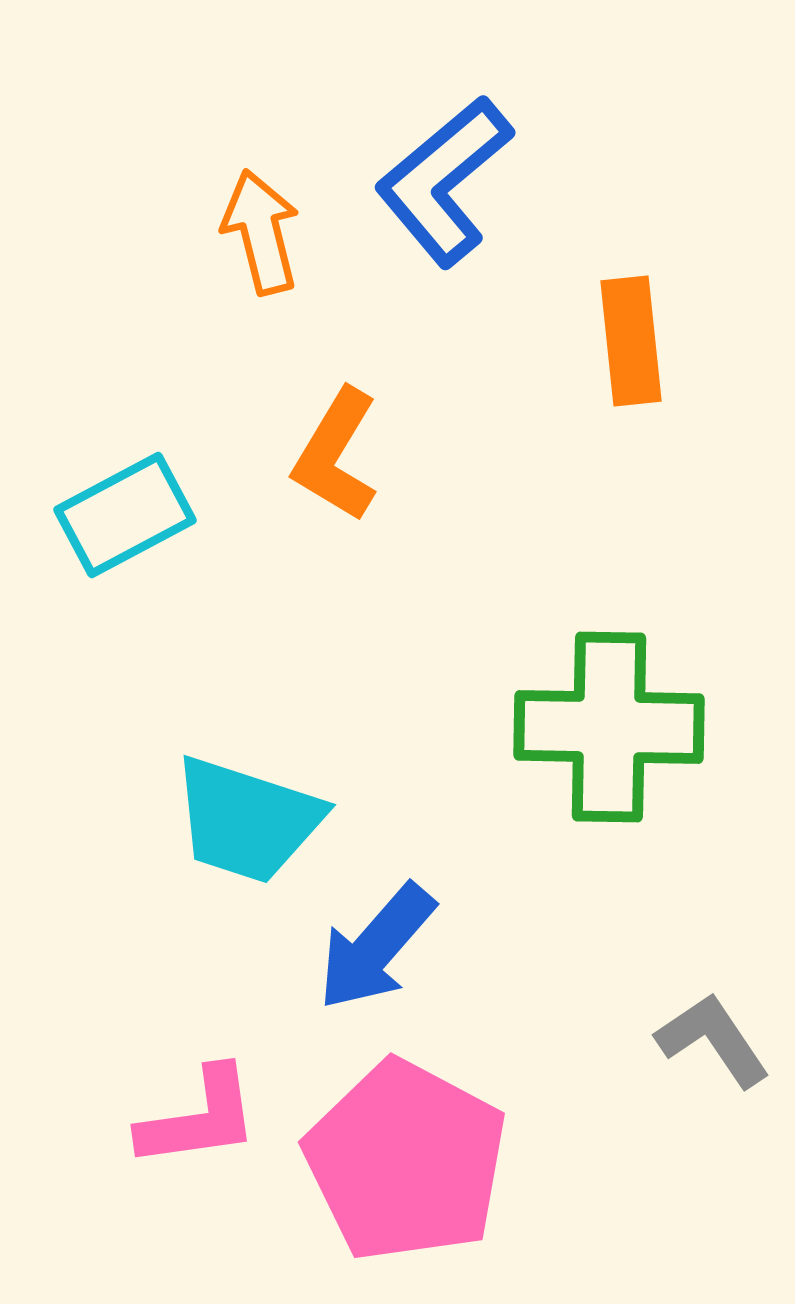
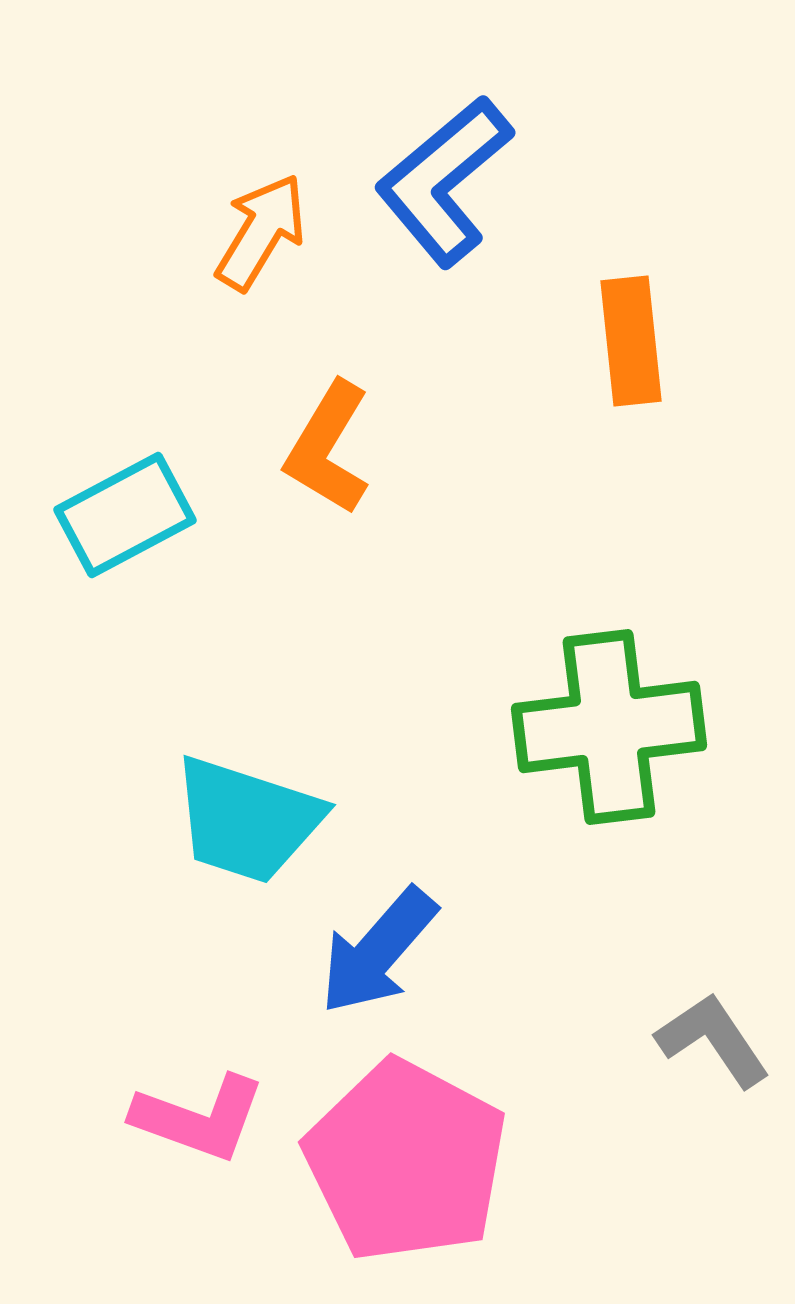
orange arrow: rotated 45 degrees clockwise
orange L-shape: moved 8 px left, 7 px up
green cross: rotated 8 degrees counterclockwise
blue arrow: moved 2 px right, 4 px down
pink L-shape: rotated 28 degrees clockwise
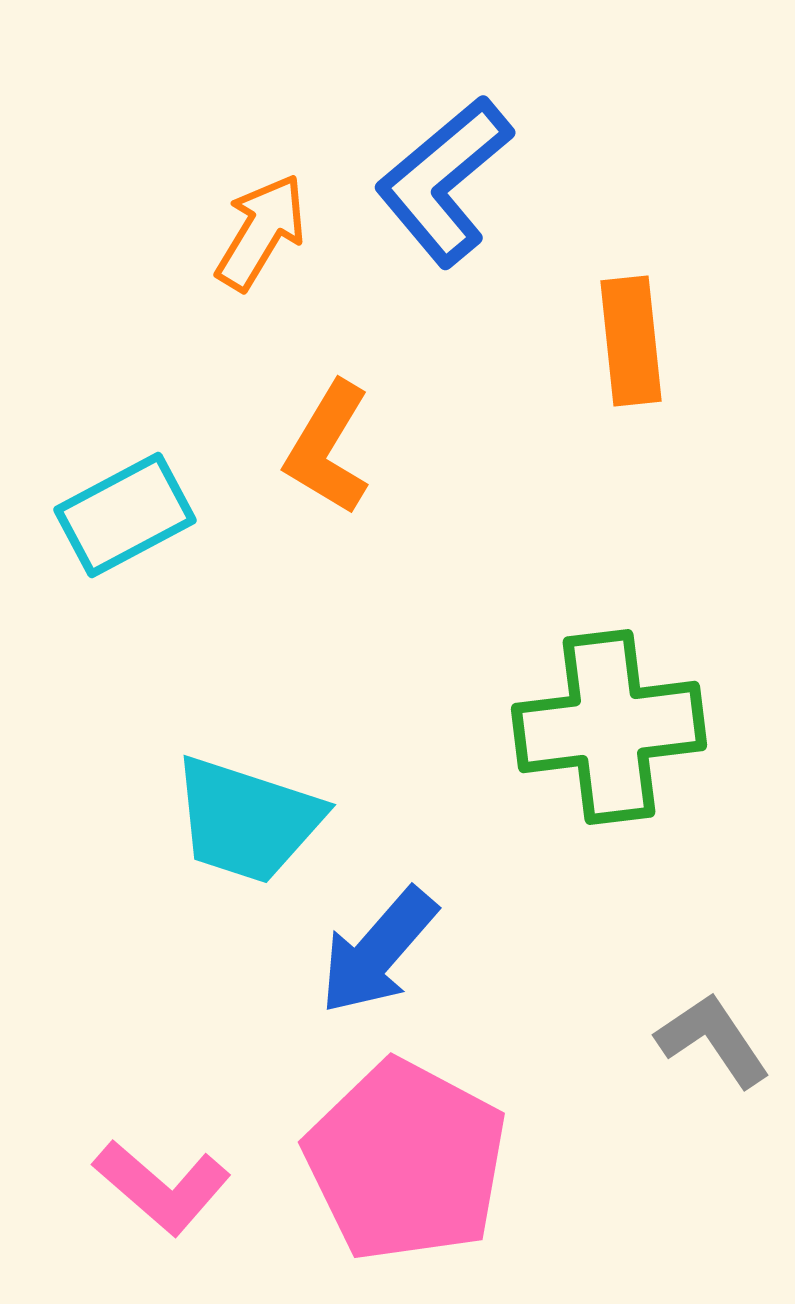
pink L-shape: moved 37 px left, 69 px down; rotated 21 degrees clockwise
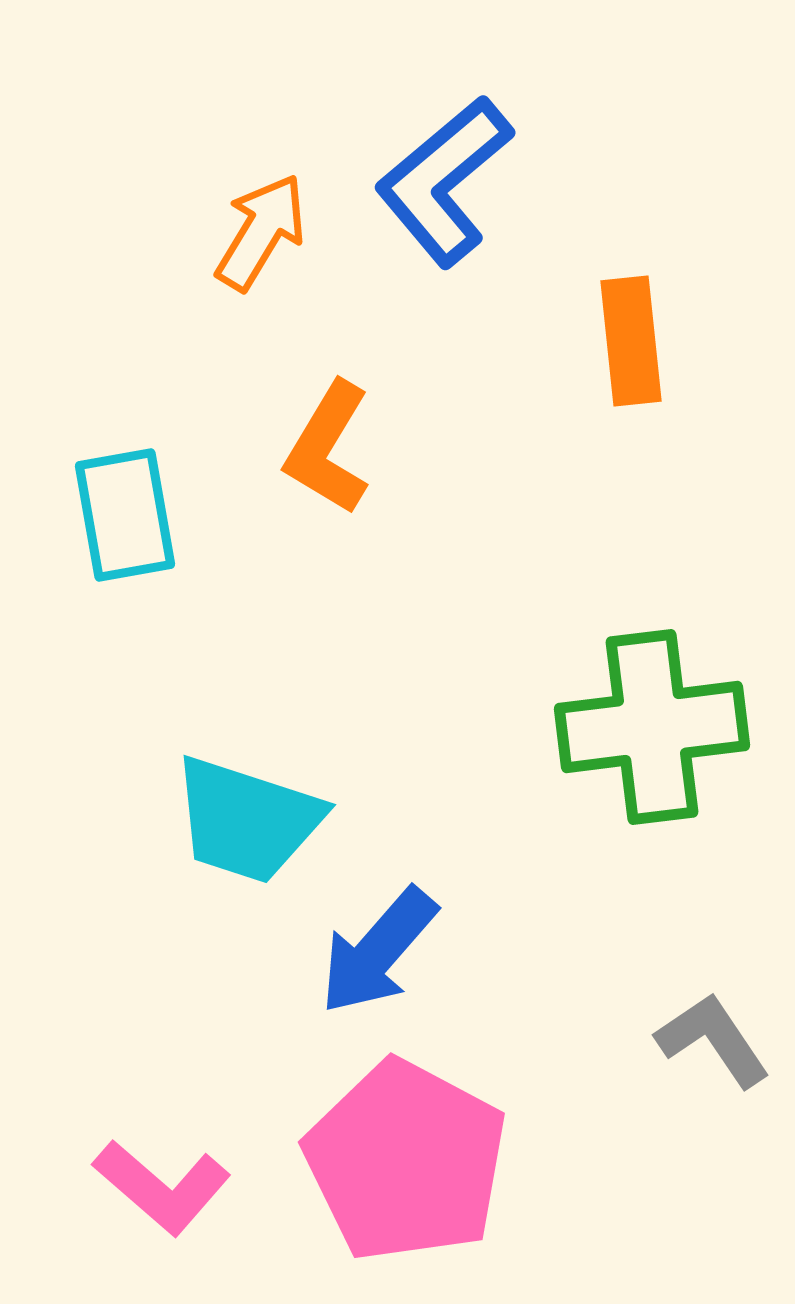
cyan rectangle: rotated 72 degrees counterclockwise
green cross: moved 43 px right
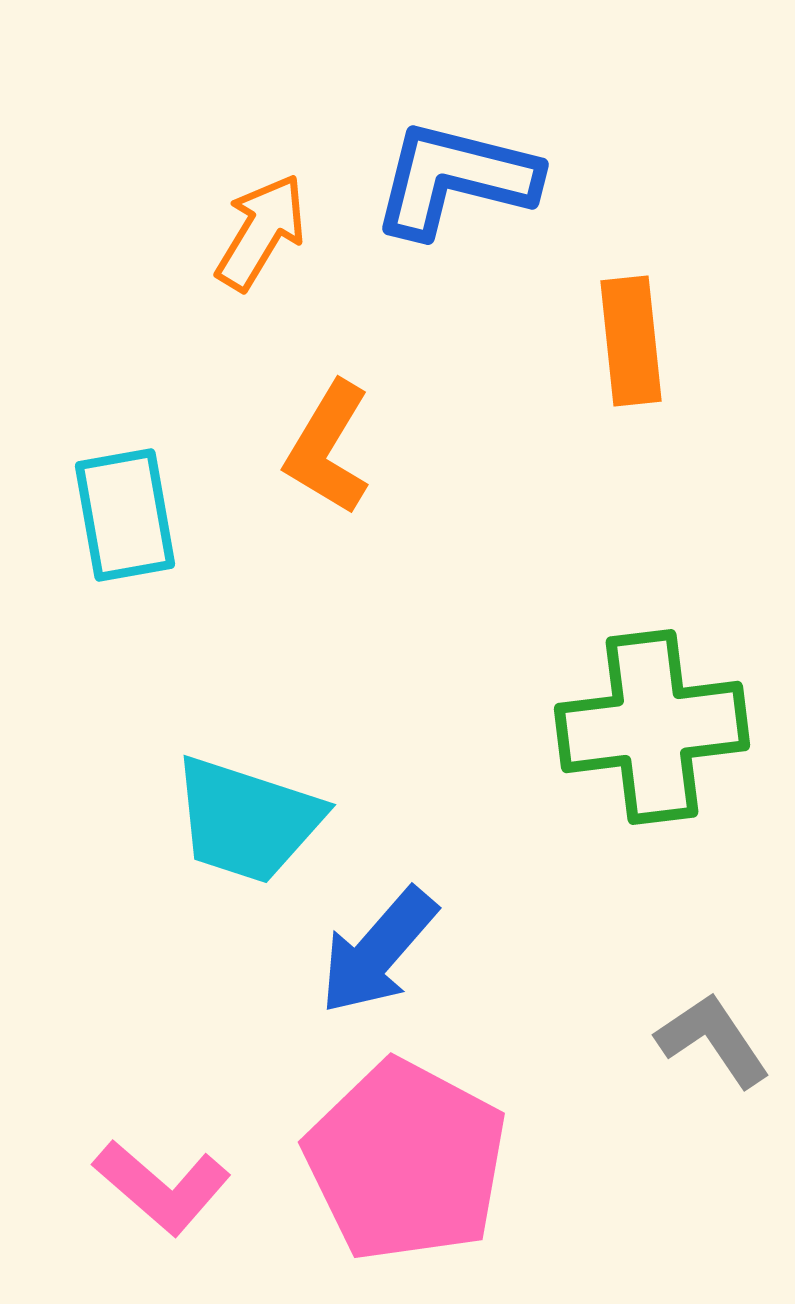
blue L-shape: moved 11 px right, 2 px up; rotated 54 degrees clockwise
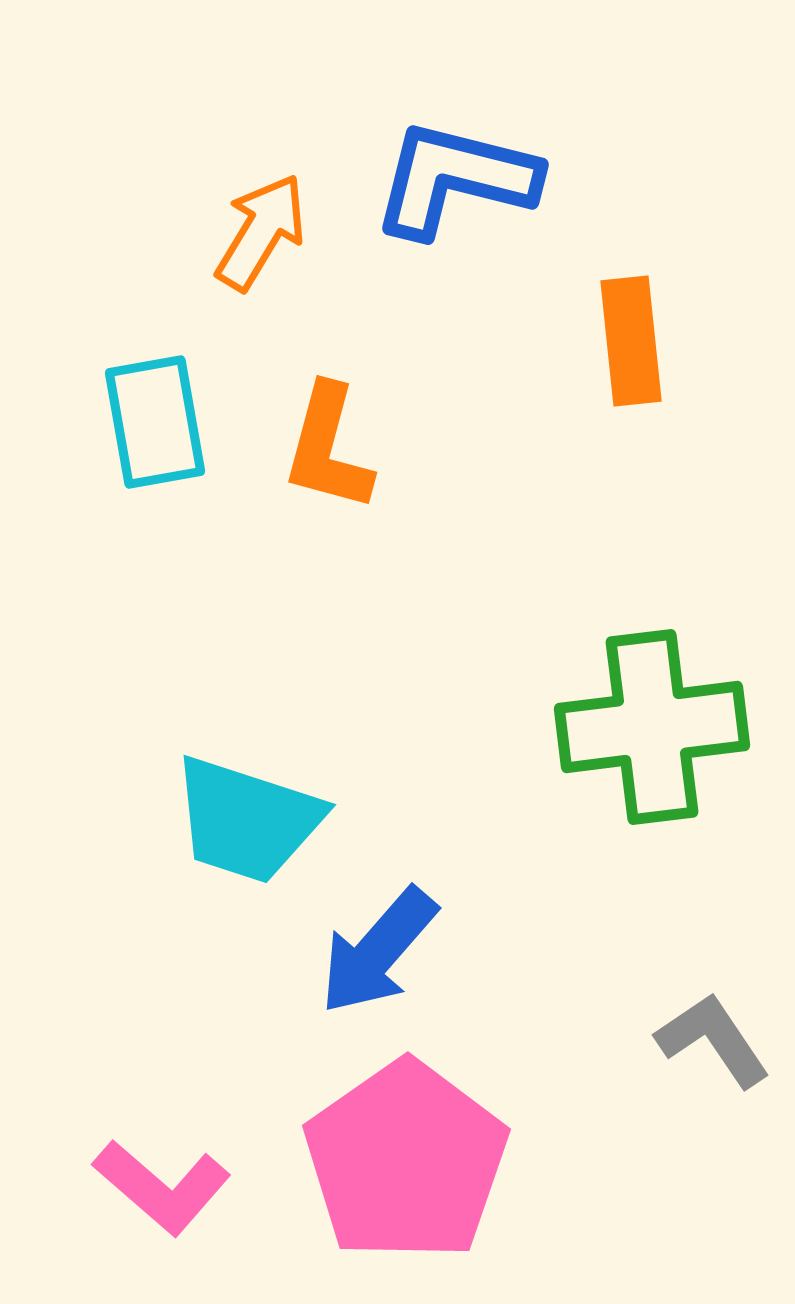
orange L-shape: rotated 16 degrees counterclockwise
cyan rectangle: moved 30 px right, 93 px up
pink pentagon: rotated 9 degrees clockwise
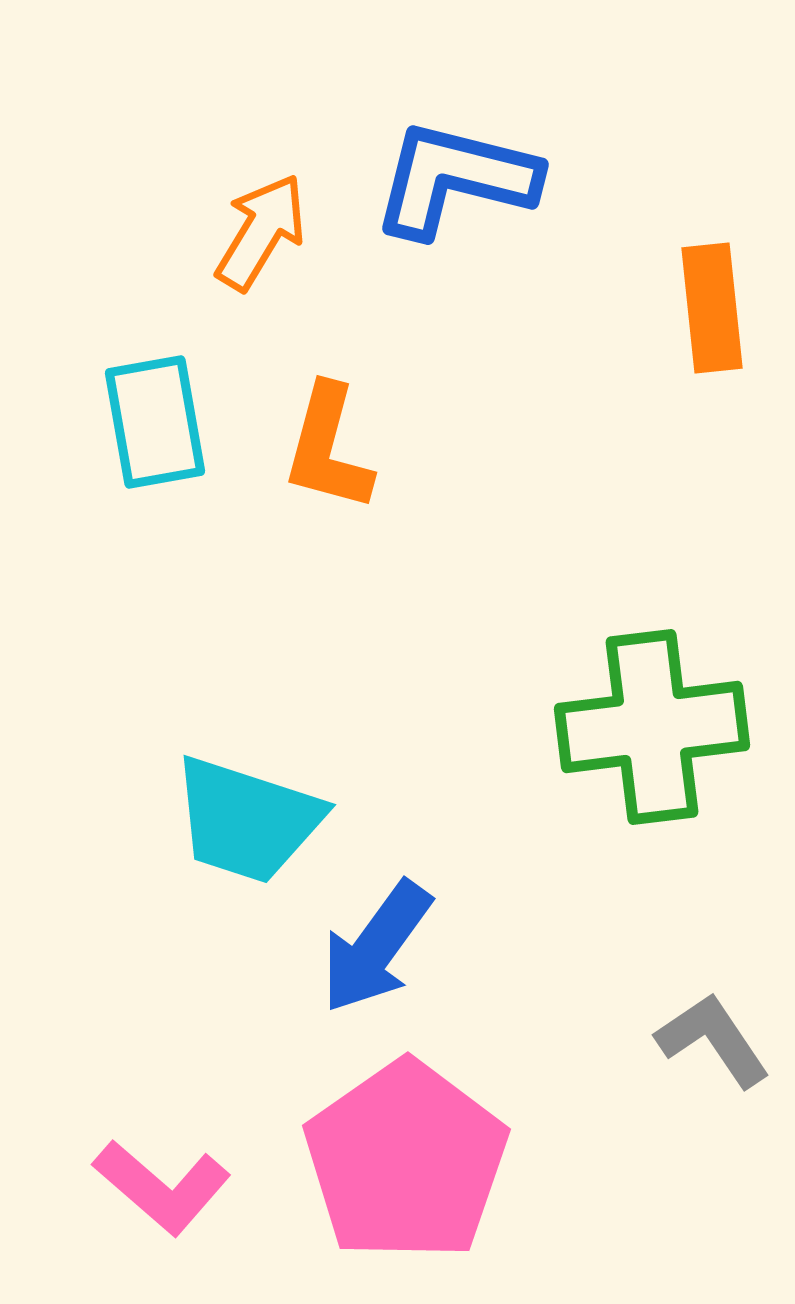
orange rectangle: moved 81 px right, 33 px up
blue arrow: moved 2 px left, 4 px up; rotated 5 degrees counterclockwise
